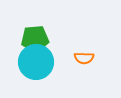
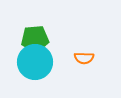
cyan circle: moved 1 px left
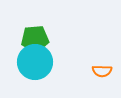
orange semicircle: moved 18 px right, 13 px down
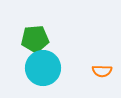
cyan circle: moved 8 px right, 6 px down
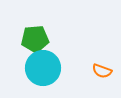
orange semicircle: rotated 18 degrees clockwise
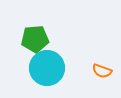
cyan circle: moved 4 px right
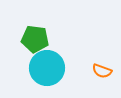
green pentagon: rotated 12 degrees clockwise
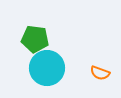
orange semicircle: moved 2 px left, 2 px down
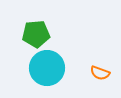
green pentagon: moved 1 px right, 5 px up; rotated 12 degrees counterclockwise
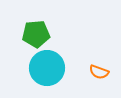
orange semicircle: moved 1 px left, 1 px up
